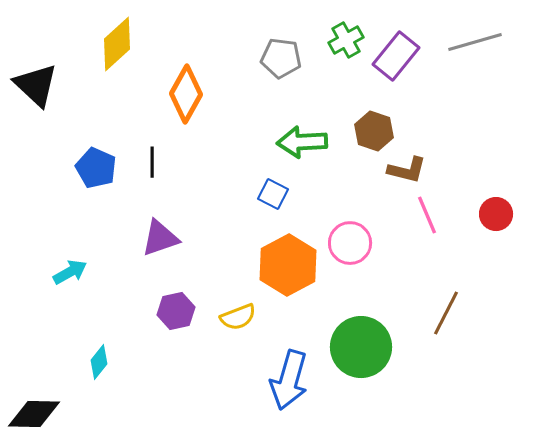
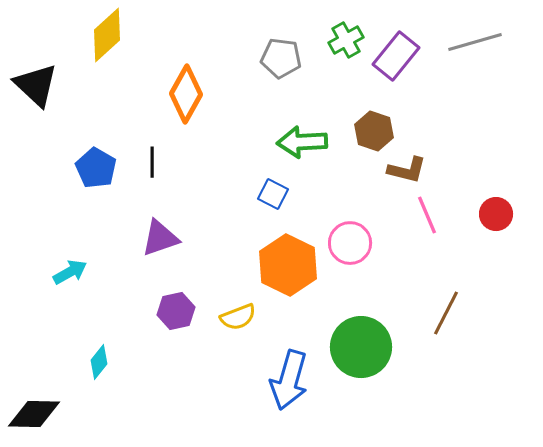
yellow diamond: moved 10 px left, 9 px up
blue pentagon: rotated 6 degrees clockwise
orange hexagon: rotated 6 degrees counterclockwise
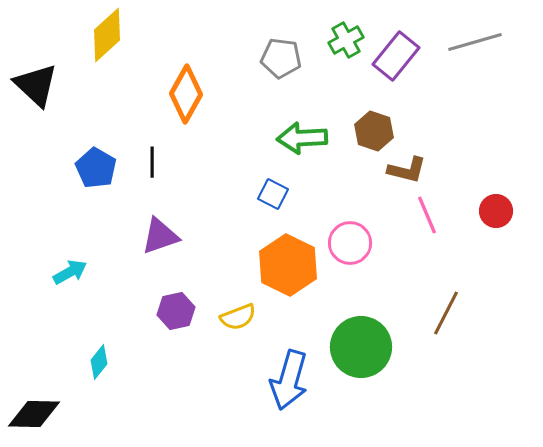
green arrow: moved 4 px up
red circle: moved 3 px up
purple triangle: moved 2 px up
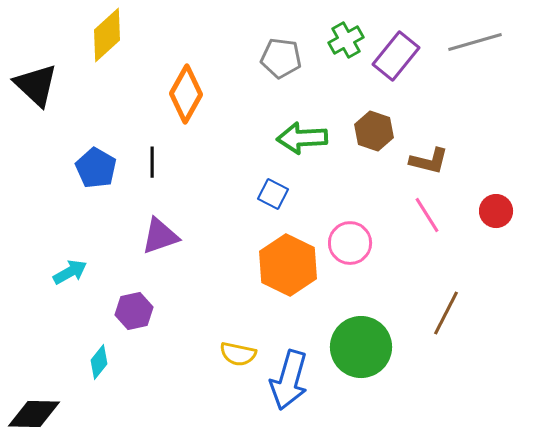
brown L-shape: moved 22 px right, 9 px up
pink line: rotated 9 degrees counterclockwise
purple hexagon: moved 42 px left
yellow semicircle: moved 37 px down; rotated 33 degrees clockwise
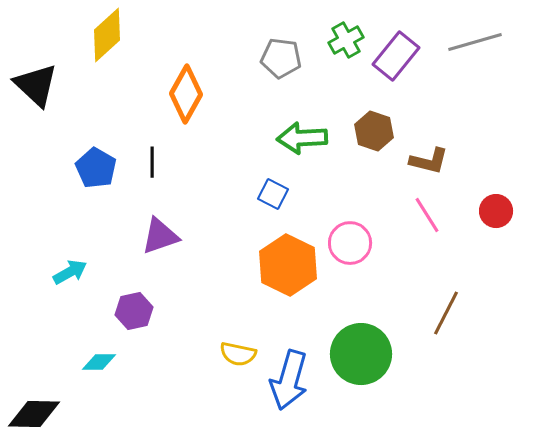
green circle: moved 7 px down
cyan diamond: rotated 52 degrees clockwise
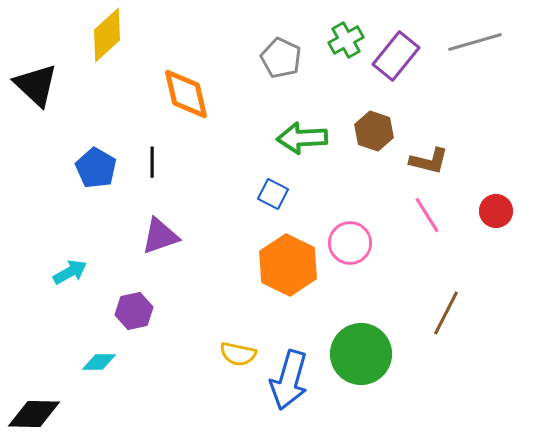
gray pentagon: rotated 18 degrees clockwise
orange diamond: rotated 42 degrees counterclockwise
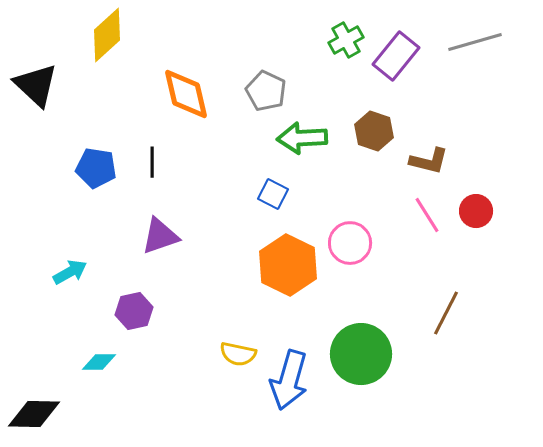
gray pentagon: moved 15 px left, 33 px down
blue pentagon: rotated 21 degrees counterclockwise
red circle: moved 20 px left
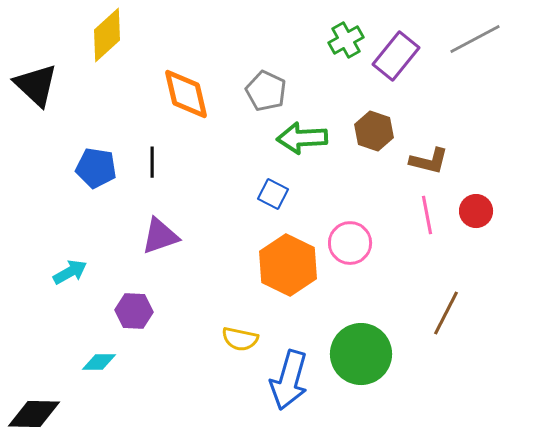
gray line: moved 3 px up; rotated 12 degrees counterclockwise
pink line: rotated 21 degrees clockwise
purple hexagon: rotated 15 degrees clockwise
yellow semicircle: moved 2 px right, 15 px up
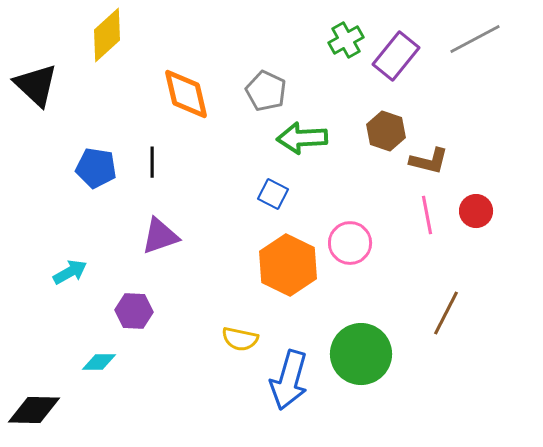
brown hexagon: moved 12 px right
black diamond: moved 4 px up
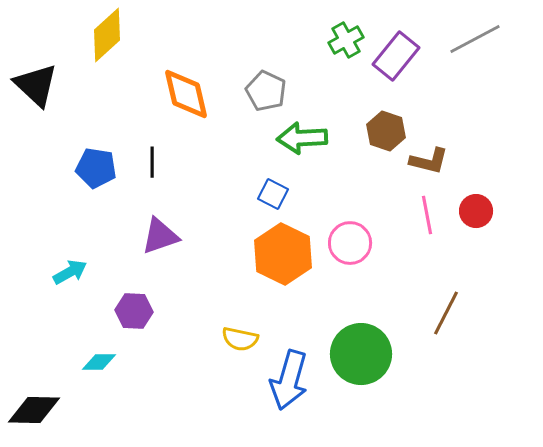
orange hexagon: moved 5 px left, 11 px up
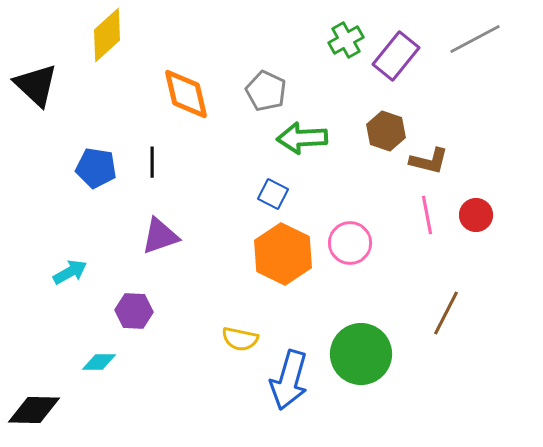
red circle: moved 4 px down
